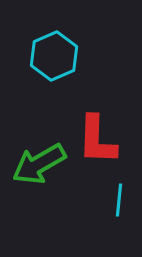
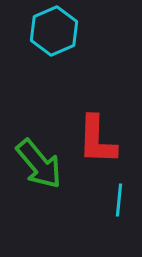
cyan hexagon: moved 25 px up
green arrow: rotated 100 degrees counterclockwise
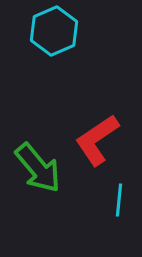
red L-shape: rotated 54 degrees clockwise
green arrow: moved 1 px left, 4 px down
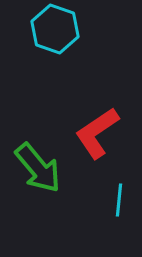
cyan hexagon: moved 1 px right, 2 px up; rotated 18 degrees counterclockwise
red L-shape: moved 7 px up
